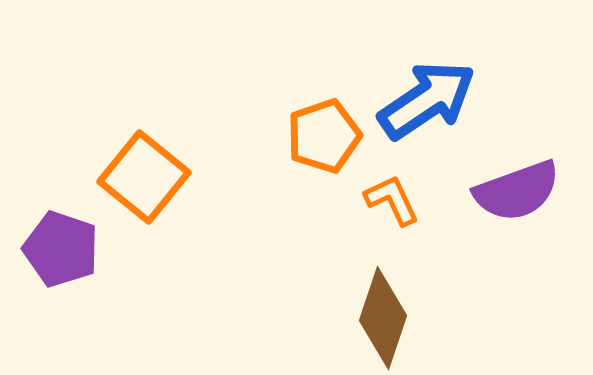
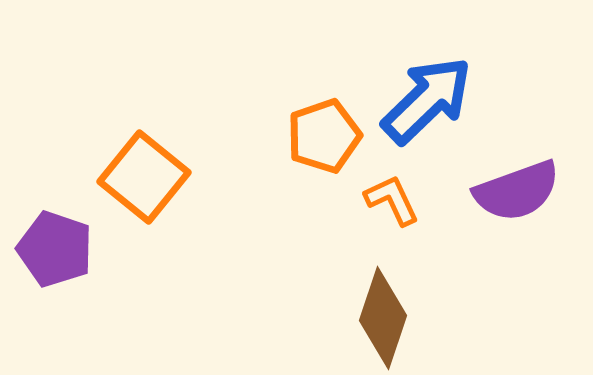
blue arrow: rotated 10 degrees counterclockwise
purple pentagon: moved 6 px left
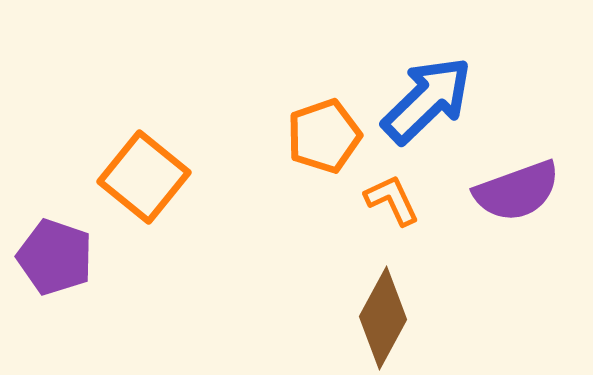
purple pentagon: moved 8 px down
brown diamond: rotated 10 degrees clockwise
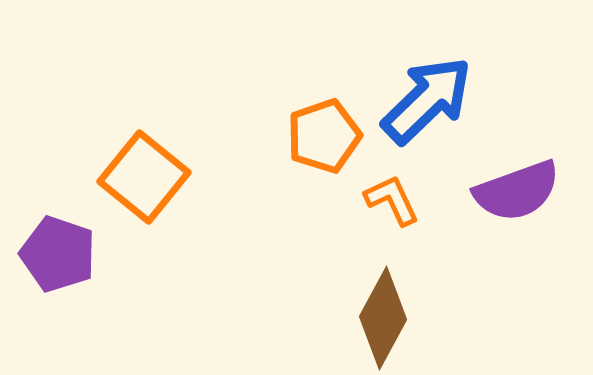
purple pentagon: moved 3 px right, 3 px up
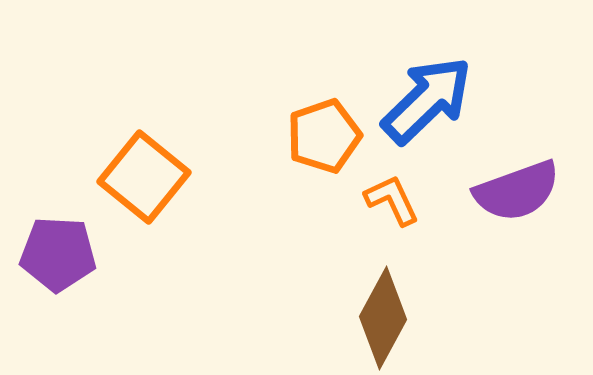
purple pentagon: rotated 16 degrees counterclockwise
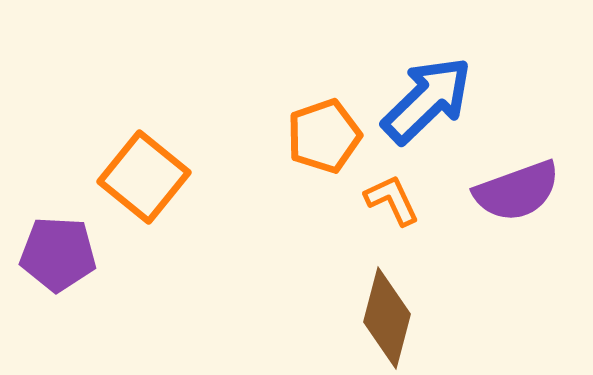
brown diamond: moved 4 px right; rotated 14 degrees counterclockwise
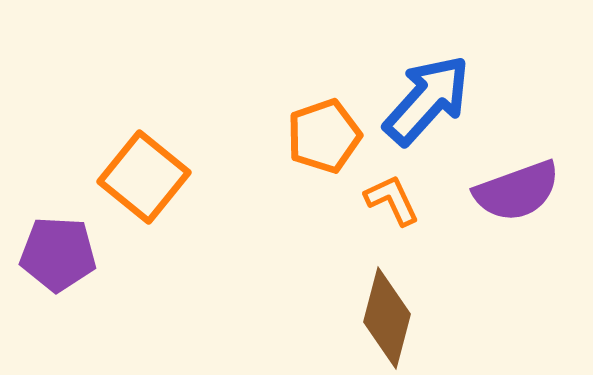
blue arrow: rotated 4 degrees counterclockwise
